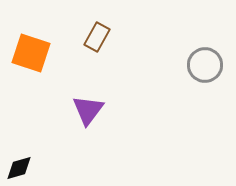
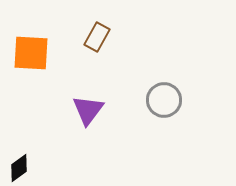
orange square: rotated 15 degrees counterclockwise
gray circle: moved 41 px left, 35 px down
black diamond: rotated 20 degrees counterclockwise
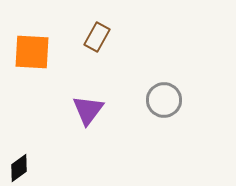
orange square: moved 1 px right, 1 px up
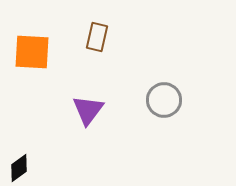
brown rectangle: rotated 16 degrees counterclockwise
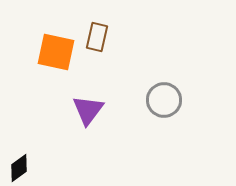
orange square: moved 24 px right; rotated 9 degrees clockwise
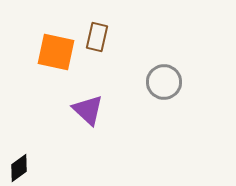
gray circle: moved 18 px up
purple triangle: rotated 24 degrees counterclockwise
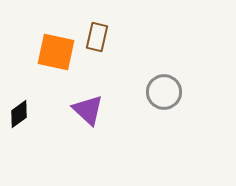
gray circle: moved 10 px down
black diamond: moved 54 px up
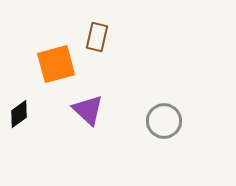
orange square: moved 12 px down; rotated 27 degrees counterclockwise
gray circle: moved 29 px down
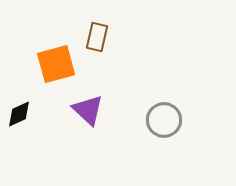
black diamond: rotated 12 degrees clockwise
gray circle: moved 1 px up
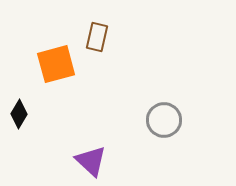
purple triangle: moved 3 px right, 51 px down
black diamond: rotated 36 degrees counterclockwise
